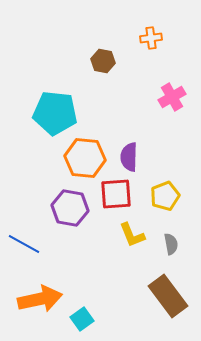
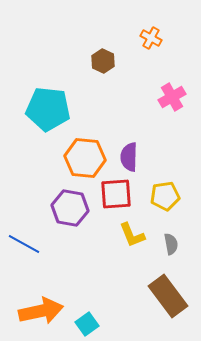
orange cross: rotated 35 degrees clockwise
brown hexagon: rotated 15 degrees clockwise
cyan pentagon: moved 7 px left, 4 px up
yellow pentagon: rotated 12 degrees clockwise
orange arrow: moved 1 px right, 12 px down
cyan square: moved 5 px right, 5 px down
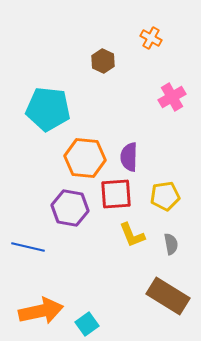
blue line: moved 4 px right, 3 px down; rotated 16 degrees counterclockwise
brown rectangle: rotated 21 degrees counterclockwise
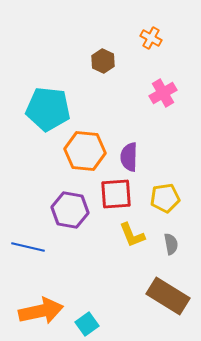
pink cross: moved 9 px left, 4 px up
orange hexagon: moved 7 px up
yellow pentagon: moved 2 px down
purple hexagon: moved 2 px down
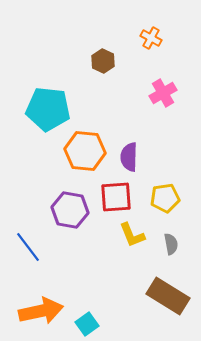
red square: moved 3 px down
blue line: rotated 40 degrees clockwise
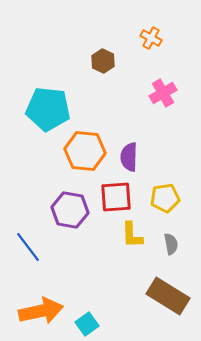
yellow L-shape: rotated 20 degrees clockwise
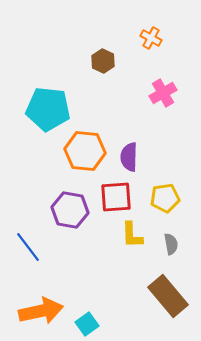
brown rectangle: rotated 18 degrees clockwise
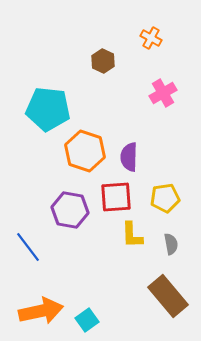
orange hexagon: rotated 12 degrees clockwise
cyan square: moved 4 px up
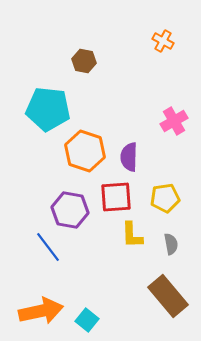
orange cross: moved 12 px right, 3 px down
brown hexagon: moved 19 px left; rotated 15 degrees counterclockwise
pink cross: moved 11 px right, 28 px down
blue line: moved 20 px right
cyan square: rotated 15 degrees counterclockwise
